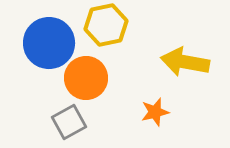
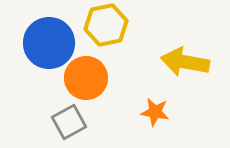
orange star: rotated 24 degrees clockwise
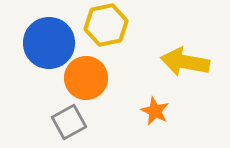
orange star: moved 1 px up; rotated 16 degrees clockwise
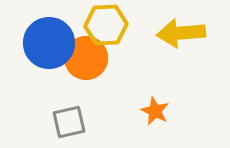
yellow hexagon: rotated 9 degrees clockwise
yellow arrow: moved 4 px left, 29 px up; rotated 15 degrees counterclockwise
orange circle: moved 20 px up
gray square: rotated 16 degrees clockwise
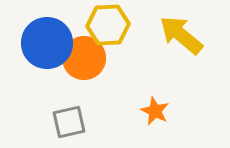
yellow hexagon: moved 2 px right
yellow arrow: moved 2 px down; rotated 45 degrees clockwise
blue circle: moved 2 px left
orange circle: moved 2 px left
